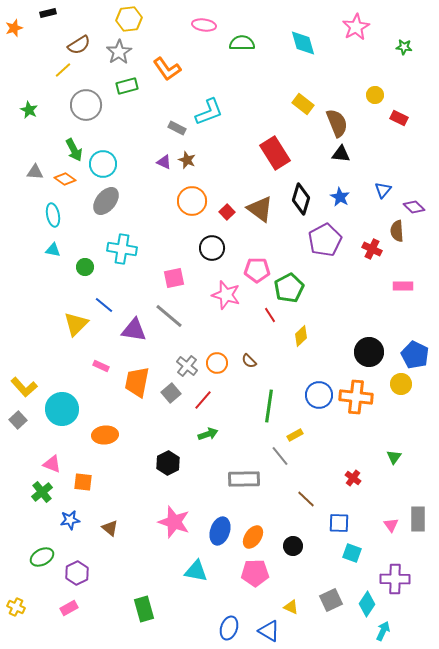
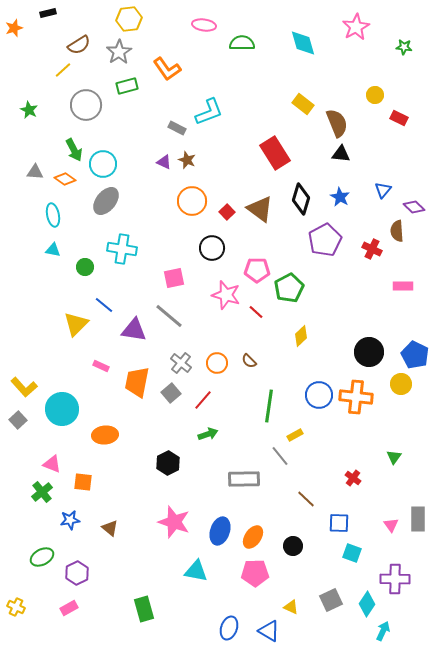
red line at (270, 315): moved 14 px left, 3 px up; rotated 14 degrees counterclockwise
gray cross at (187, 366): moved 6 px left, 3 px up
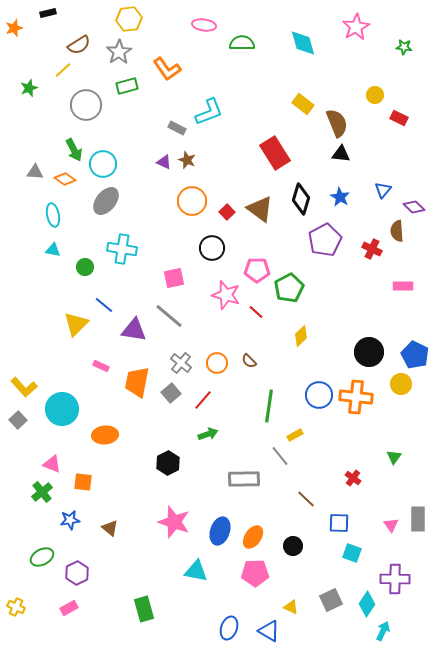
green star at (29, 110): moved 22 px up; rotated 24 degrees clockwise
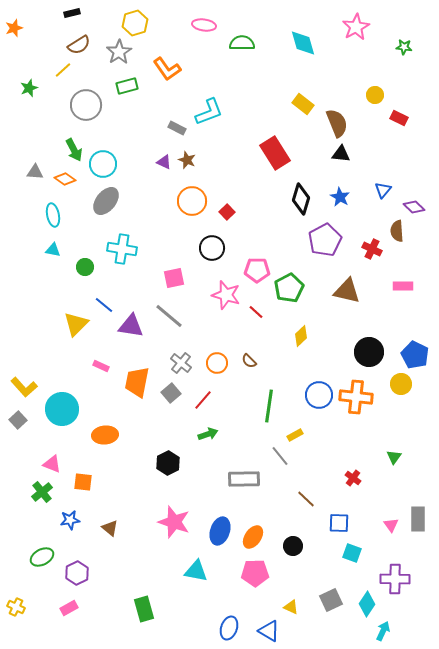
black rectangle at (48, 13): moved 24 px right
yellow hexagon at (129, 19): moved 6 px right, 4 px down; rotated 10 degrees counterclockwise
brown triangle at (260, 209): moved 87 px right, 82 px down; rotated 24 degrees counterclockwise
purple triangle at (134, 330): moved 3 px left, 4 px up
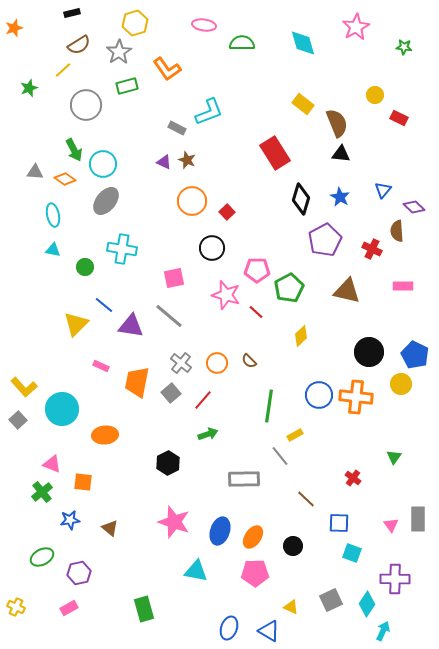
purple hexagon at (77, 573): moved 2 px right; rotated 15 degrees clockwise
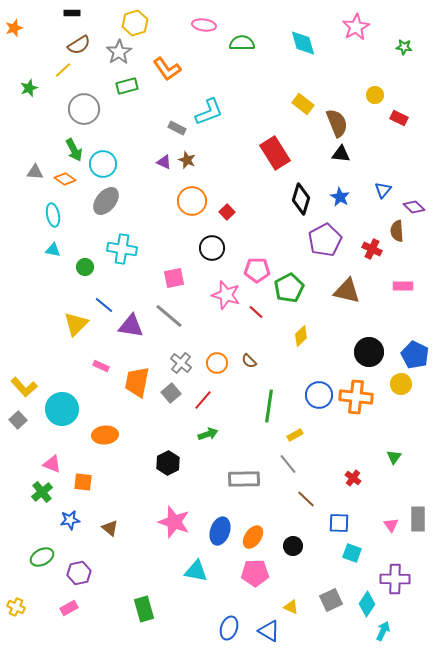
black rectangle at (72, 13): rotated 14 degrees clockwise
gray circle at (86, 105): moved 2 px left, 4 px down
gray line at (280, 456): moved 8 px right, 8 px down
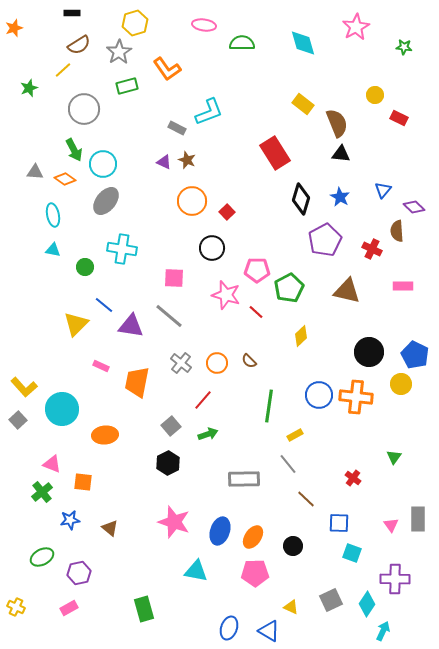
pink square at (174, 278): rotated 15 degrees clockwise
gray square at (171, 393): moved 33 px down
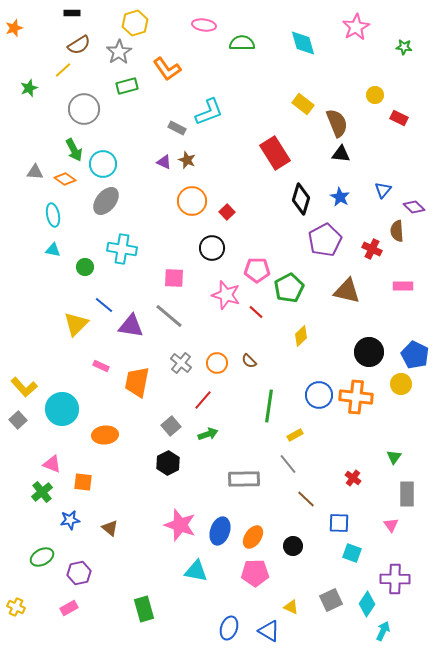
gray rectangle at (418, 519): moved 11 px left, 25 px up
pink star at (174, 522): moved 6 px right, 3 px down
